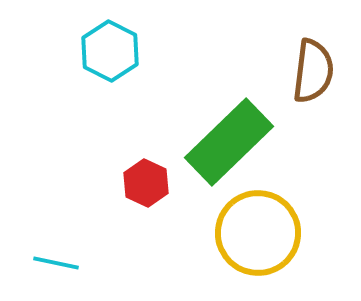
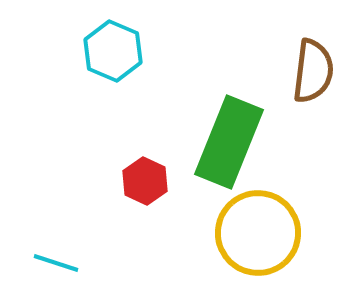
cyan hexagon: moved 3 px right; rotated 4 degrees counterclockwise
green rectangle: rotated 24 degrees counterclockwise
red hexagon: moved 1 px left, 2 px up
cyan line: rotated 6 degrees clockwise
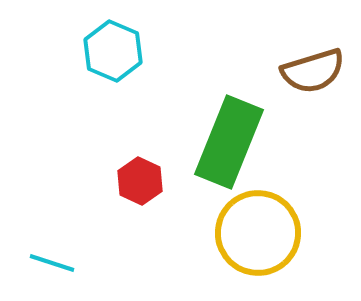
brown semicircle: rotated 66 degrees clockwise
red hexagon: moved 5 px left
cyan line: moved 4 px left
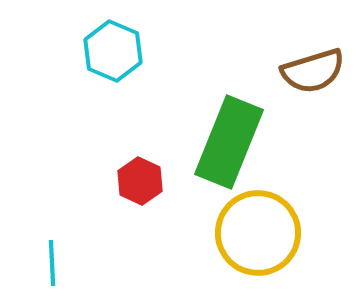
cyan line: rotated 69 degrees clockwise
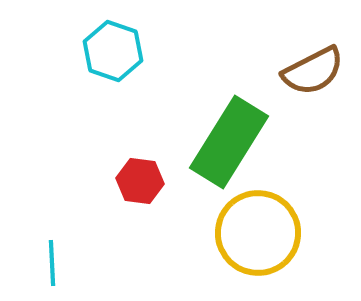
cyan hexagon: rotated 4 degrees counterclockwise
brown semicircle: rotated 10 degrees counterclockwise
green rectangle: rotated 10 degrees clockwise
red hexagon: rotated 18 degrees counterclockwise
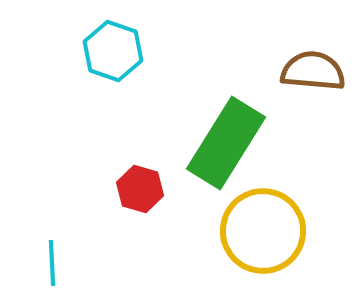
brown semicircle: rotated 148 degrees counterclockwise
green rectangle: moved 3 px left, 1 px down
red hexagon: moved 8 px down; rotated 9 degrees clockwise
yellow circle: moved 5 px right, 2 px up
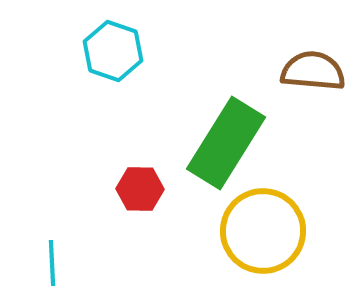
red hexagon: rotated 15 degrees counterclockwise
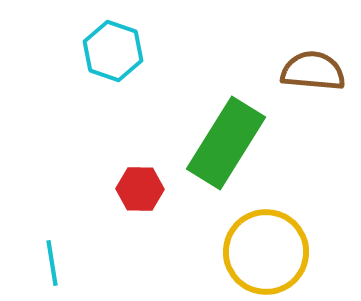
yellow circle: moved 3 px right, 21 px down
cyan line: rotated 6 degrees counterclockwise
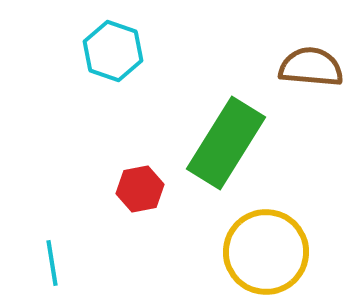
brown semicircle: moved 2 px left, 4 px up
red hexagon: rotated 12 degrees counterclockwise
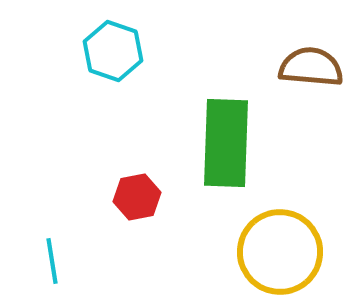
green rectangle: rotated 30 degrees counterclockwise
red hexagon: moved 3 px left, 8 px down
yellow circle: moved 14 px right
cyan line: moved 2 px up
